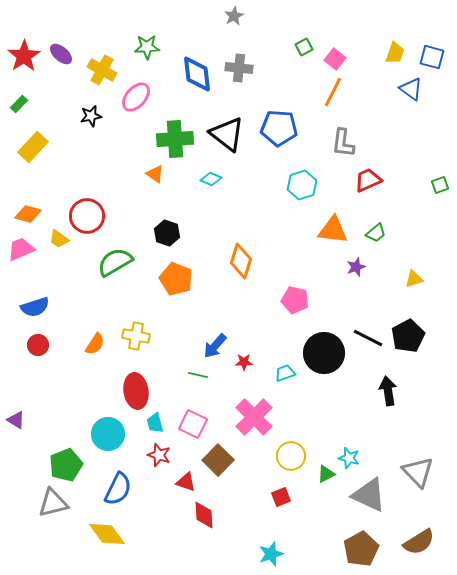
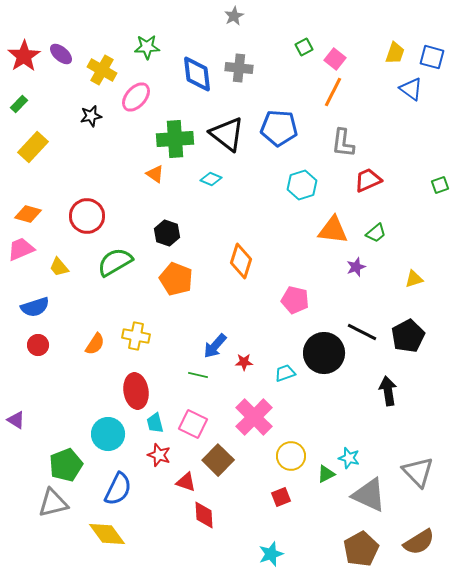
yellow trapezoid at (59, 239): moved 28 px down; rotated 15 degrees clockwise
black line at (368, 338): moved 6 px left, 6 px up
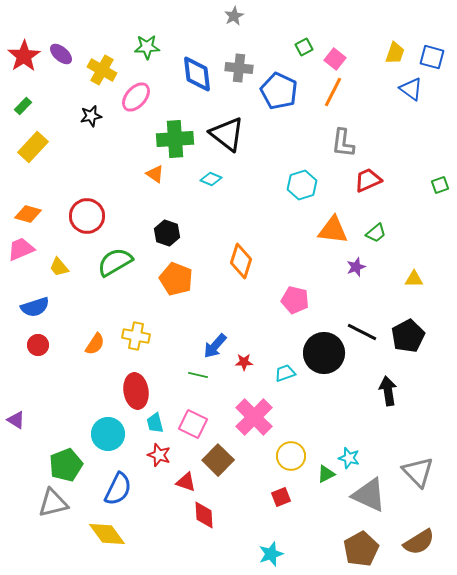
green rectangle at (19, 104): moved 4 px right, 2 px down
blue pentagon at (279, 128): moved 37 px up; rotated 21 degrees clockwise
yellow triangle at (414, 279): rotated 18 degrees clockwise
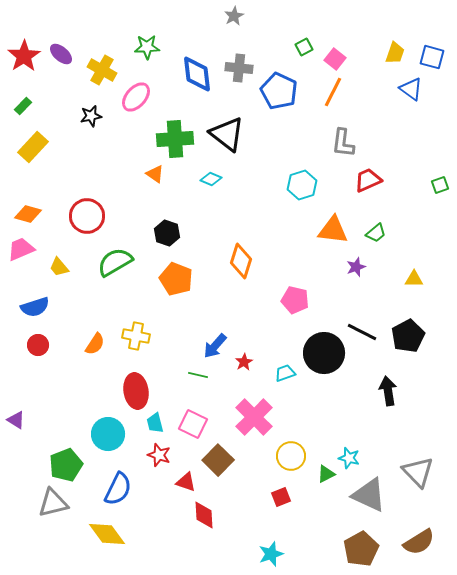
red star at (244, 362): rotated 30 degrees counterclockwise
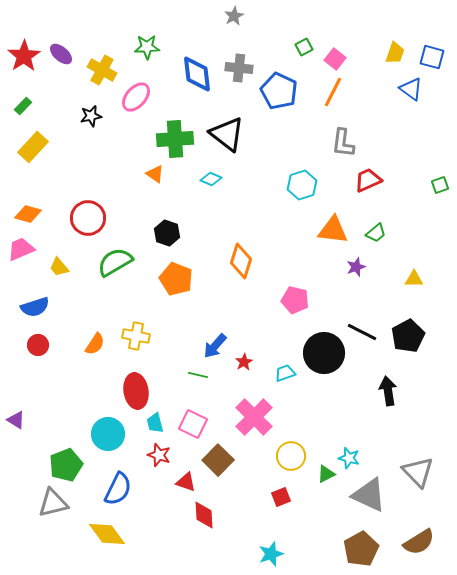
red circle at (87, 216): moved 1 px right, 2 px down
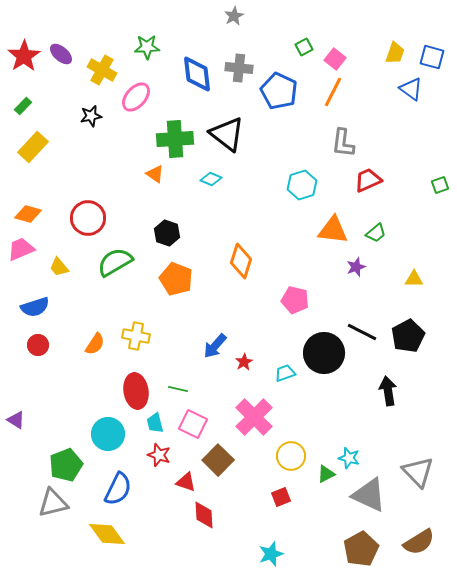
green line at (198, 375): moved 20 px left, 14 px down
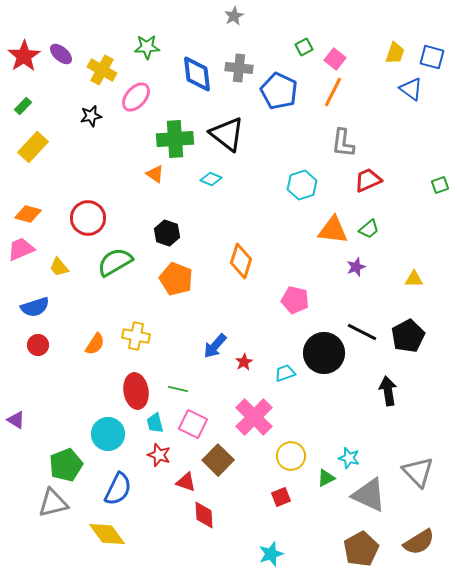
green trapezoid at (376, 233): moved 7 px left, 4 px up
green triangle at (326, 474): moved 4 px down
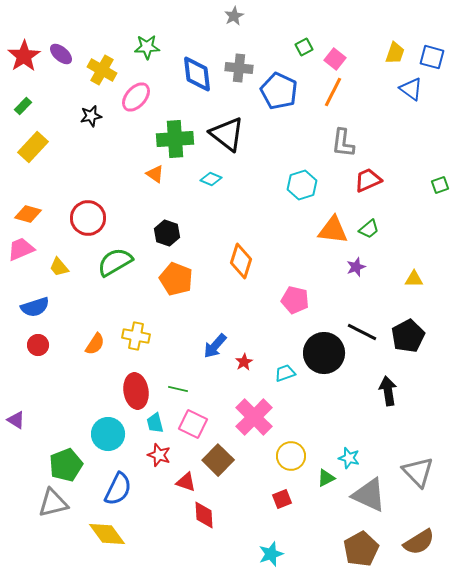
red square at (281, 497): moved 1 px right, 2 px down
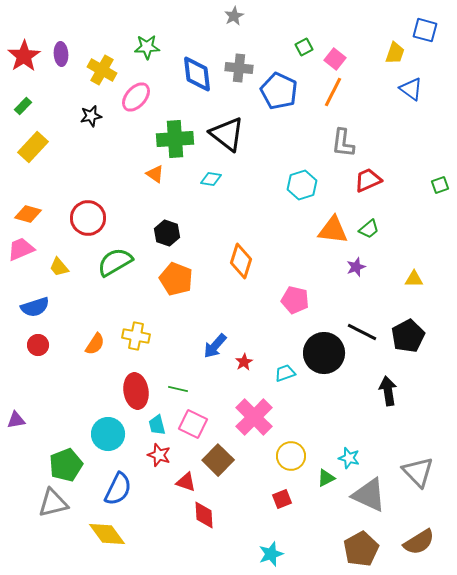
purple ellipse at (61, 54): rotated 45 degrees clockwise
blue square at (432, 57): moved 7 px left, 27 px up
cyan diamond at (211, 179): rotated 15 degrees counterclockwise
purple triangle at (16, 420): rotated 42 degrees counterclockwise
cyan trapezoid at (155, 423): moved 2 px right, 2 px down
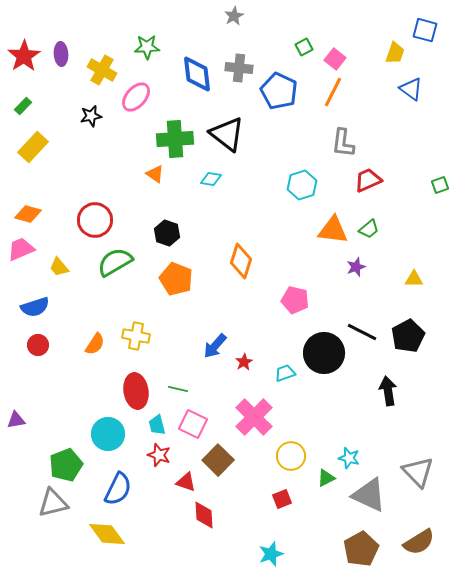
red circle at (88, 218): moved 7 px right, 2 px down
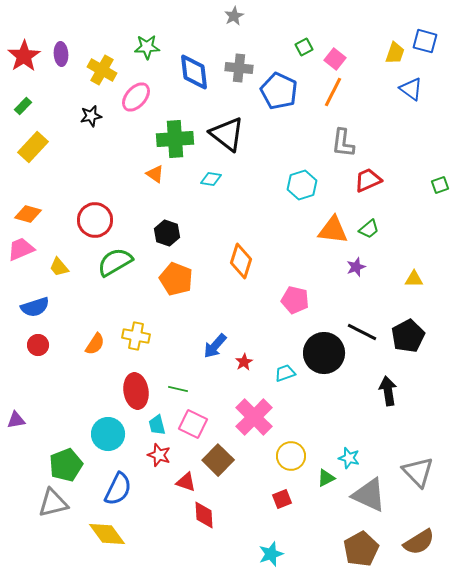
blue square at (425, 30): moved 11 px down
blue diamond at (197, 74): moved 3 px left, 2 px up
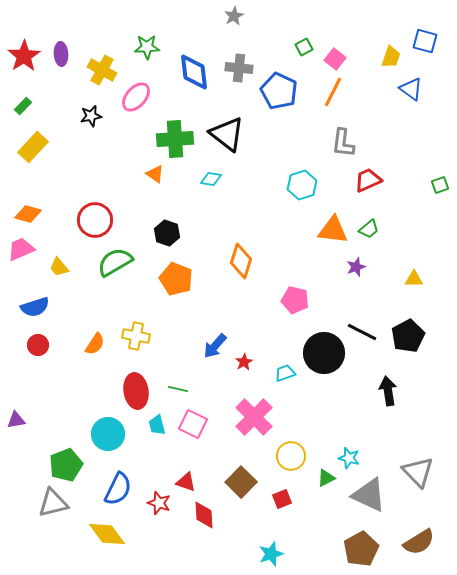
yellow trapezoid at (395, 53): moved 4 px left, 4 px down
red star at (159, 455): moved 48 px down
brown square at (218, 460): moved 23 px right, 22 px down
